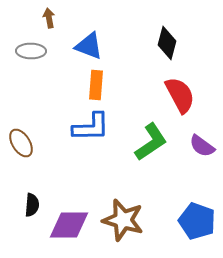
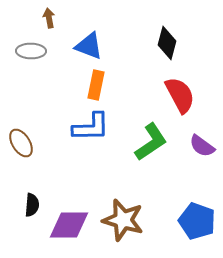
orange rectangle: rotated 8 degrees clockwise
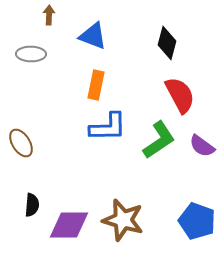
brown arrow: moved 3 px up; rotated 12 degrees clockwise
blue triangle: moved 4 px right, 10 px up
gray ellipse: moved 3 px down
blue L-shape: moved 17 px right
green L-shape: moved 8 px right, 2 px up
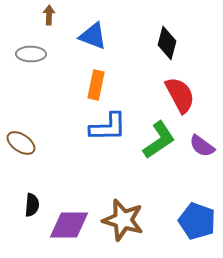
brown ellipse: rotated 24 degrees counterclockwise
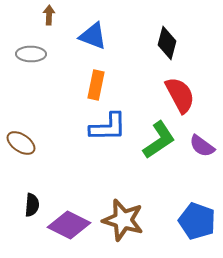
purple diamond: rotated 27 degrees clockwise
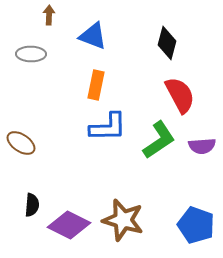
purple semicircle: rotated 40 degrees counterclockwise
blue pentagon: moved 1 px left, 4 px down
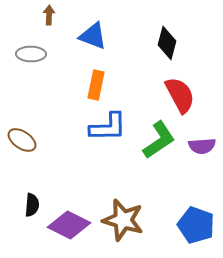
brown ellipse: moved 1 px right, 3 px up
